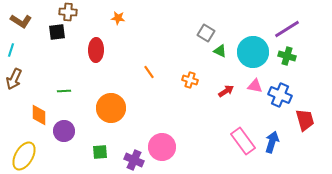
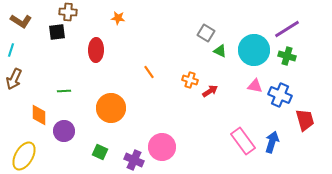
cyan circle: moved 1 px right, 2 px up
red arrow: moved 16 px left
green square: rotated 28 degrees clockwise
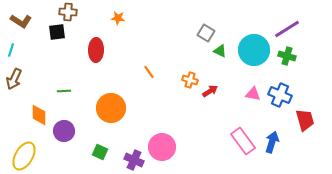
pink triangle: moved 2 px left, 8 px down
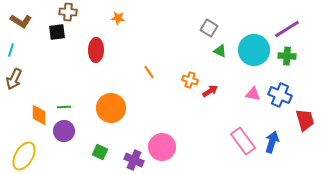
gray square: moved 3 px right, 5 px up
green cross: rotated 12 degrees counterclockwise
green line: moved 16 px down
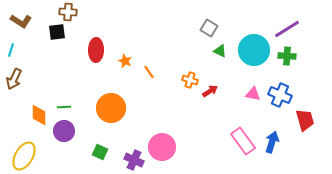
orange star: moved 7 px right, 43 px down; rotated 16 degrees clockwise
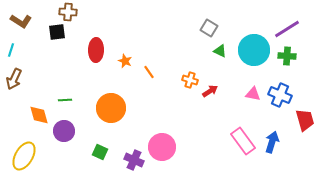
green line: moved 1 px right, 7 px up
orange diamond: rotated 15 degrees counterclockwise
